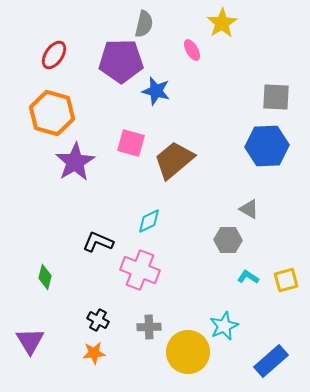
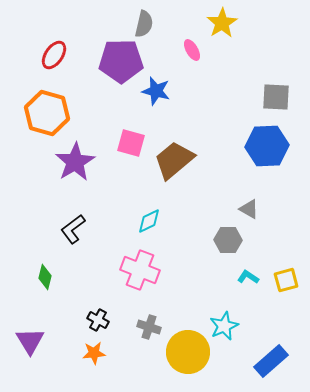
orange hexagon: moved 5 px left
black L-shape: moved 25 px left, 13 px up; rotated 60 degrees counterclockwise
gray cross: rotated 20 degrees clockwise
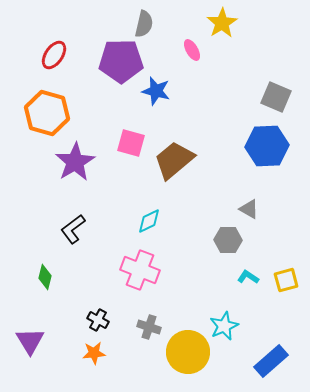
gray square: rotated 20 degrees clockwise
